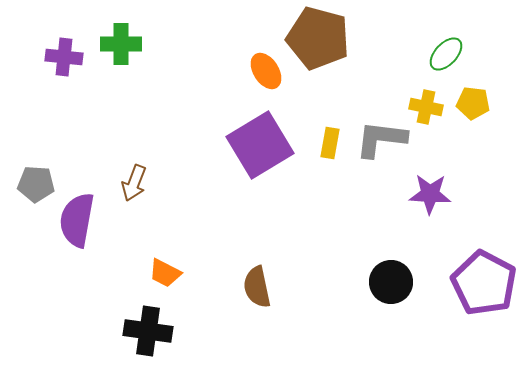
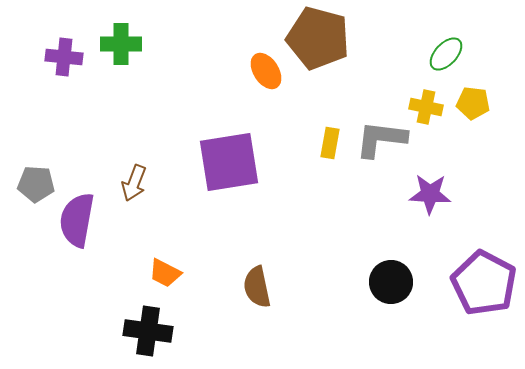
purple square: moved 31 px left, 17 px down; rotated 22 degrees clockwise
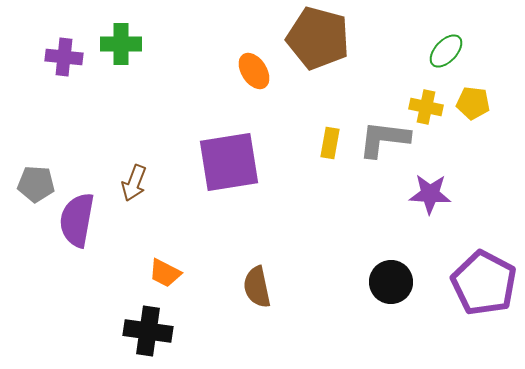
green ellipse: moved 3 px up
orange ellipse: moved 12 px left
gray L-shape: moved 3 px right
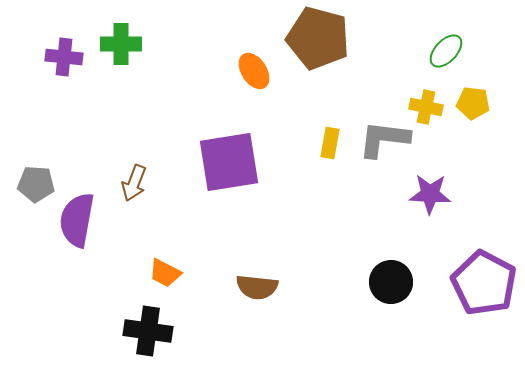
brown semicircle: rotated 72 degrees counterclockwise
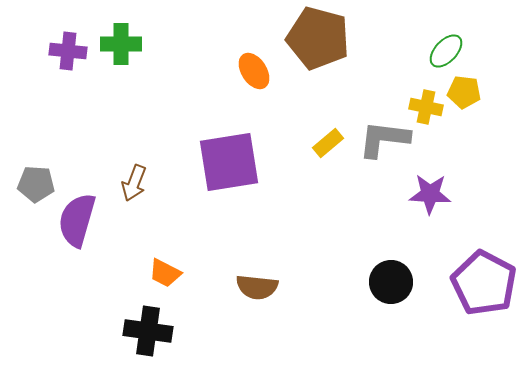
purple cross: moved 4 px right, 6 px up
yellow pentagon: moved 9 px left, 11 px up
yellow rectangle: moved 2 px left; rotated 40 degrees clockwise
purple semicircle: rotated 6 degrees clockwise
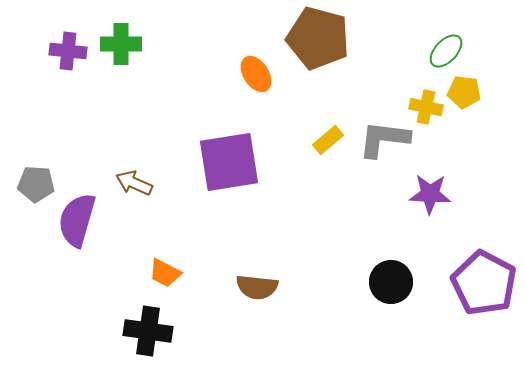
orange ellipse: moved 2 px right, 3 px down
yellow rectangle: moved 3 px up
brown arrow: rotated 93 degrees clockwise
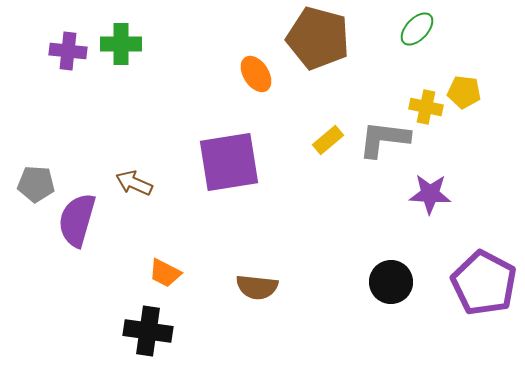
green ellipse: moved 29 px left, 22 px up
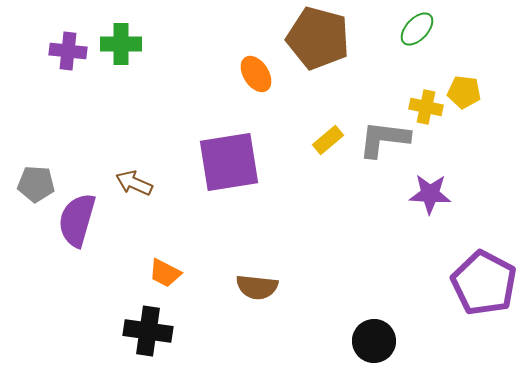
black circle: moved 17 px left, 59 px down
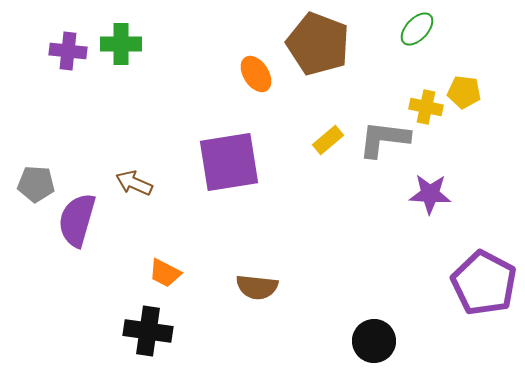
brown pentagon: moved 6 px down; rotated 6 degrees clockwise
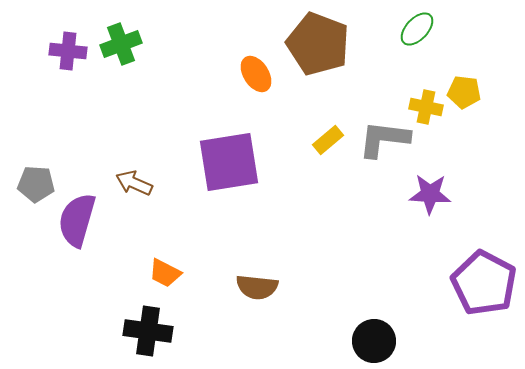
green cross: rotated 21 degrees counterclockwise
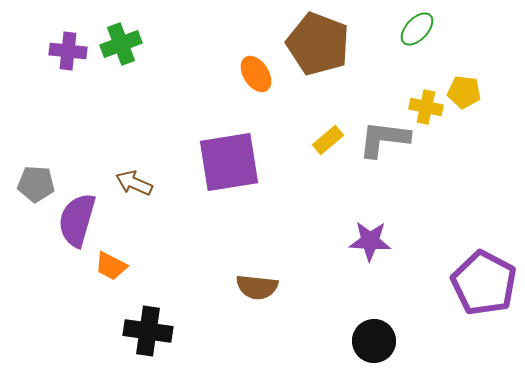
purple star: moved 60 px left, 47 px down
orange trapezoid: moved 54 px left, 7 px up
